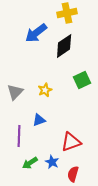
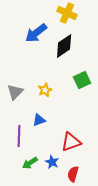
yellow cross: rotated 36 degrees clockwise
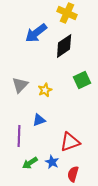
gray triangle: moved 5 px right, 7 px up
red triangle: moved 1 px left
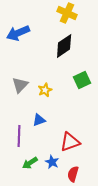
blue arrow: moved 18 px left; rotated 15 degrees clockwise
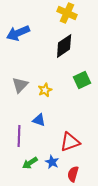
blue triangle: rotated 40 degrees clockwise
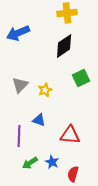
yellow cross: rotated 30 degrees counterclockwise
green square: moved 1 px left, 2 px up
red triangle: moved 7 px up; rotated 25 degrees clockwise
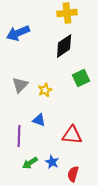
red triangle: moved 2 px right
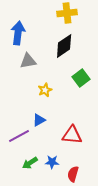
blue arrow: rotated 120 degrees clockwise
green square: rotated 12 degrees counterclockwise
gray triangle: moved 8 px right, 24 px up; rotated 36 degrees clockwise
blue triangle: rotated 48 degrees counterclockwise
purple line: rotated 60 degrees clockwise
blue star: rotated 24 degrees counterclockwise
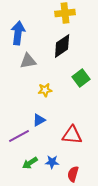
yellow cross: moved 2 px left
black diamond: moved 2 px left
yellow star: rotated 16 degrees clockwise
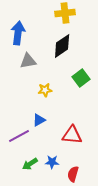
green arrow: moved 1 px down
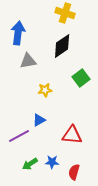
yellow cross: rotated 24 degrees clockwise
red semicircle: moved 1 px right, 2 px up
